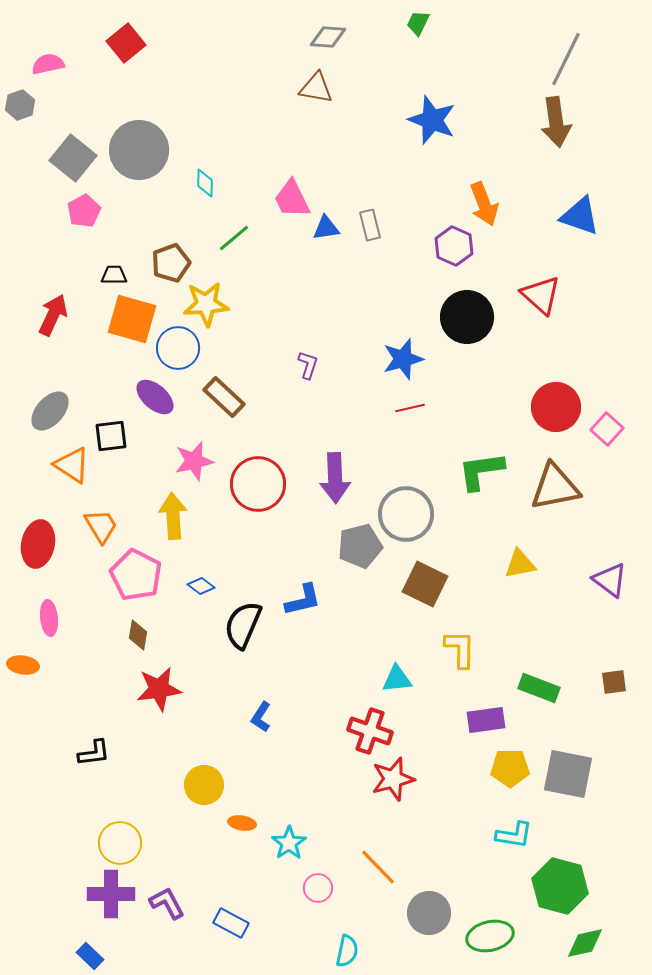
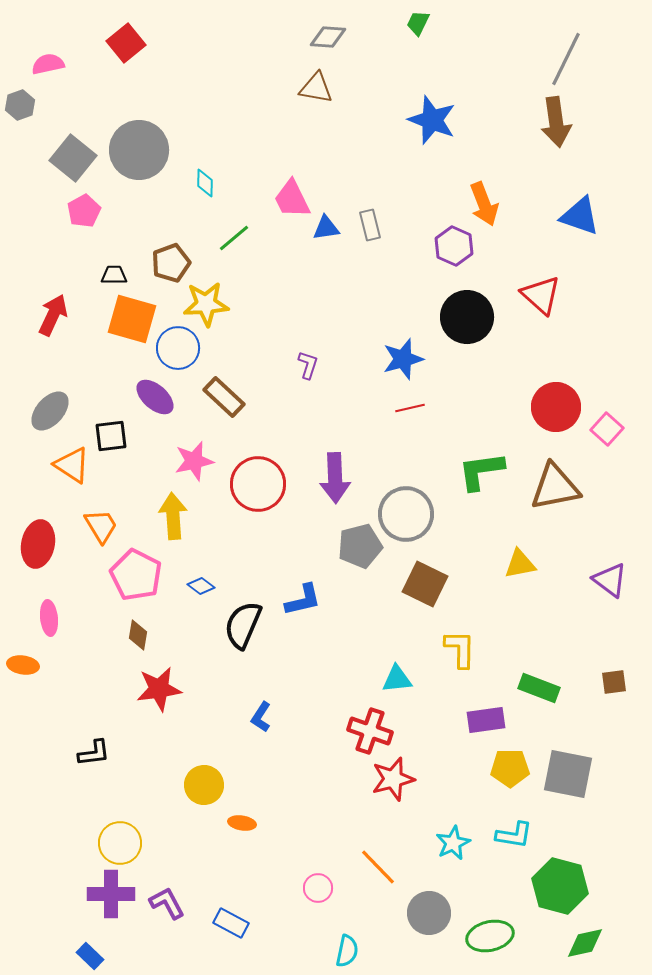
cyan star at (289, 843): moved 164 px right; rotated 8 degrees clockwise
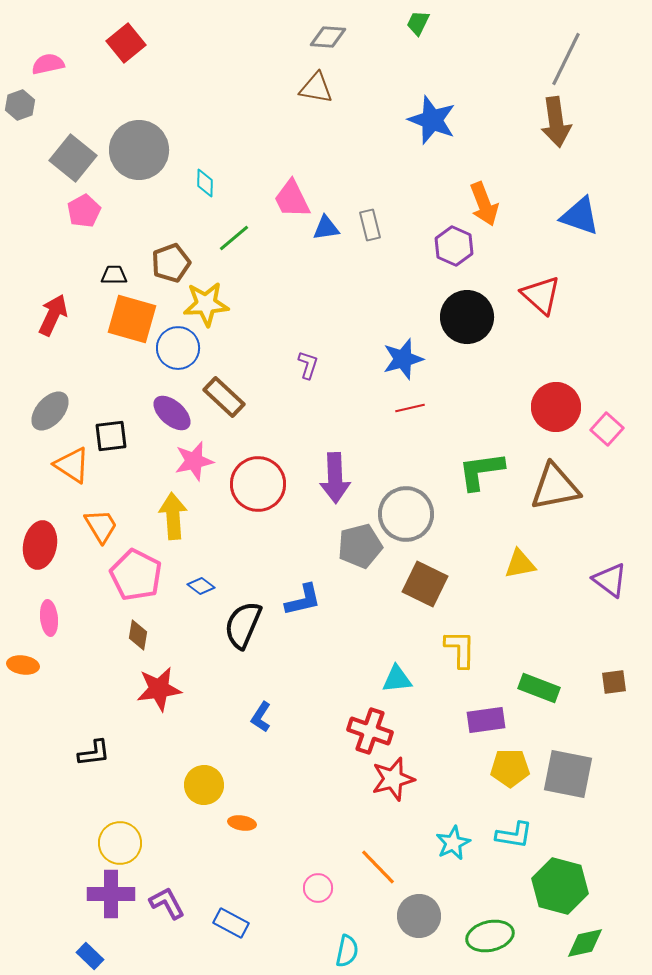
purple ellipse at (155, 397): moved 17 px right, 16 px down
red ellipse at (38, 544): moved 2 px right, 1 px down
gray circle at (429, 913): moved 10 px left, 3 px down
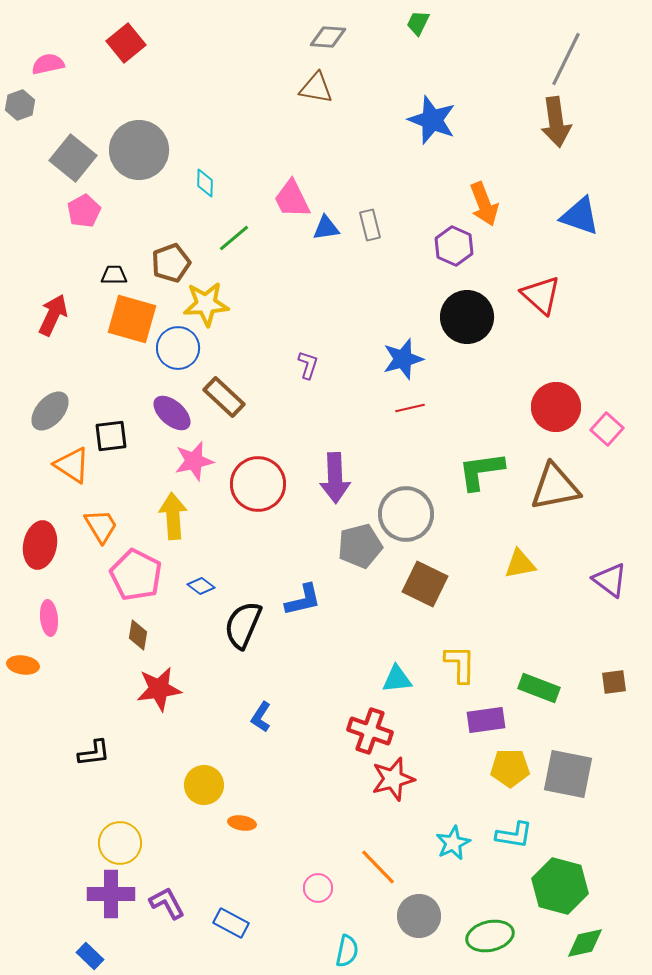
yellow L-shape at (460, 649): moved 15 px down
